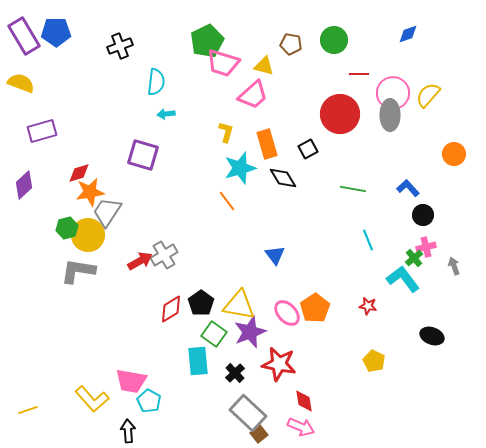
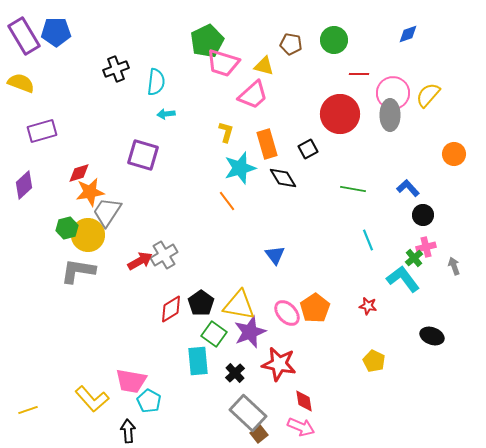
black cross at (120, 46): moved 4 px left, 23 px down
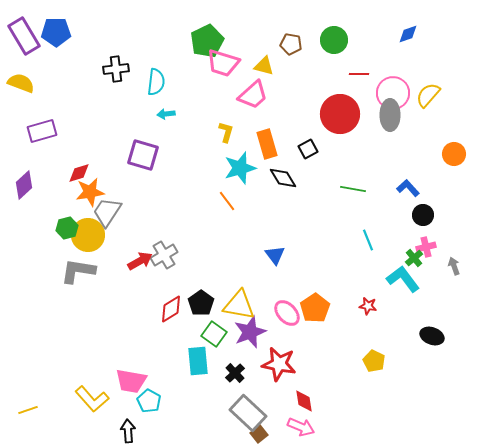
black cross at (116, 69): rotated 15 degrees clockwise
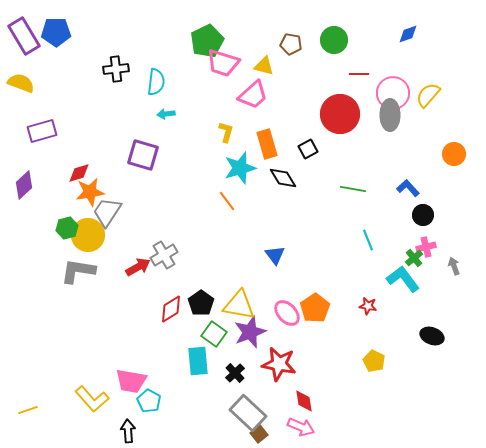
red arrow at (140, 261): moved 2 px left, 6 px down
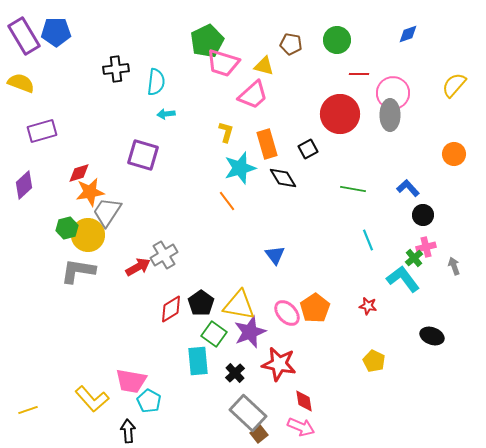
green circle at (334, 40): moved 3 px right
yellow semicircle at (428, 95): moved 26 px right, 10 px up
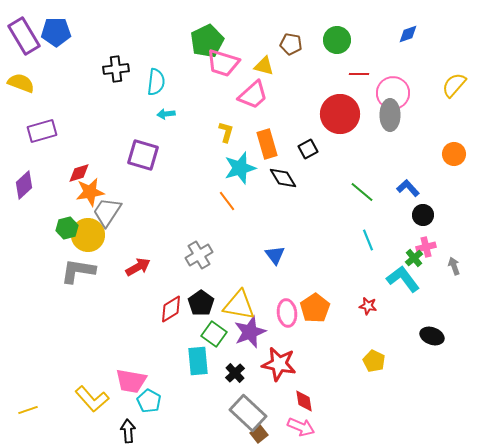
green line at (353, 189): moved 9 px right, 3 px down; rotated 30 degrees clockwise
gray cross at (164, 255): moved 35 px right
pink ellipse at (287, 313): rotated 36 degrees clockwise
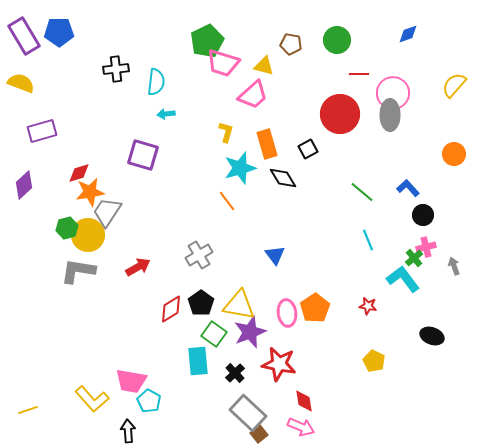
blue pentagon at (56, 32): moved 3 px right
